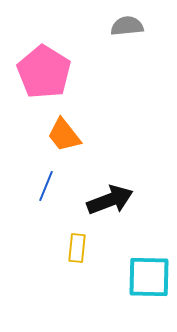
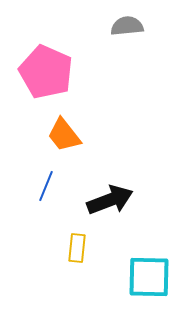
pink pentagon: moved 2 px right; rotated 8 degrees counterclockwise
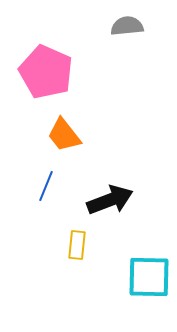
yellow rectangle: moved 3 px up
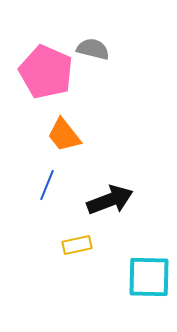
gray semicircle: moved 34 px left, 23 px down; rotated 20 degrees clockwise
blue line: moved 1 px right, 1 px up
yellow rectangle: rotated 72 degrees clockwise
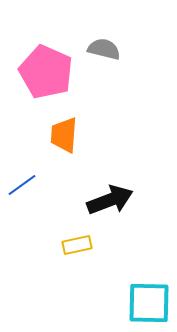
gray semicircle: moved 11 px right
orange trapezoid: rotated 42 degrees clockwise
blue line: moved 25 px left; rotated 32 degrees clockwise
cyan square: moved 26 px down
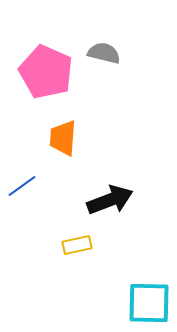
gray semicircle: moved 4 px down
orange trapezoid: moved 1 px left, 3 px down
blue line: moved 1 px down
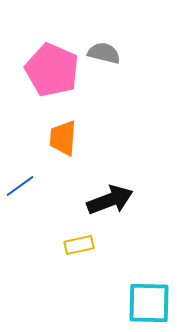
pink pentagon: moved 6 px right, 2 px up
blue line: moved 2 px left
yellow rectangle: moved 2 px right
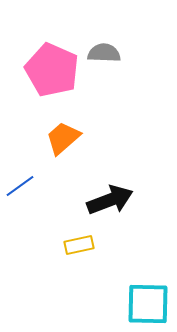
gray semicircle: rotated 12 degrees counterclockwise
orange trapezoid: rotated 45 degrees clockwise
cyan square: moved 1 px left, 1 px down
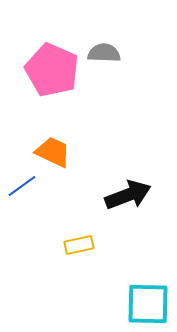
orange trapezoid: moved 10 px left, 14 px down; rotated 66 degrees clockwise
blue line: moved 2 px right
black arrow: moved 18 px right, 5 px up
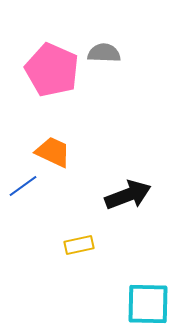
blue line: moved 1 px right
